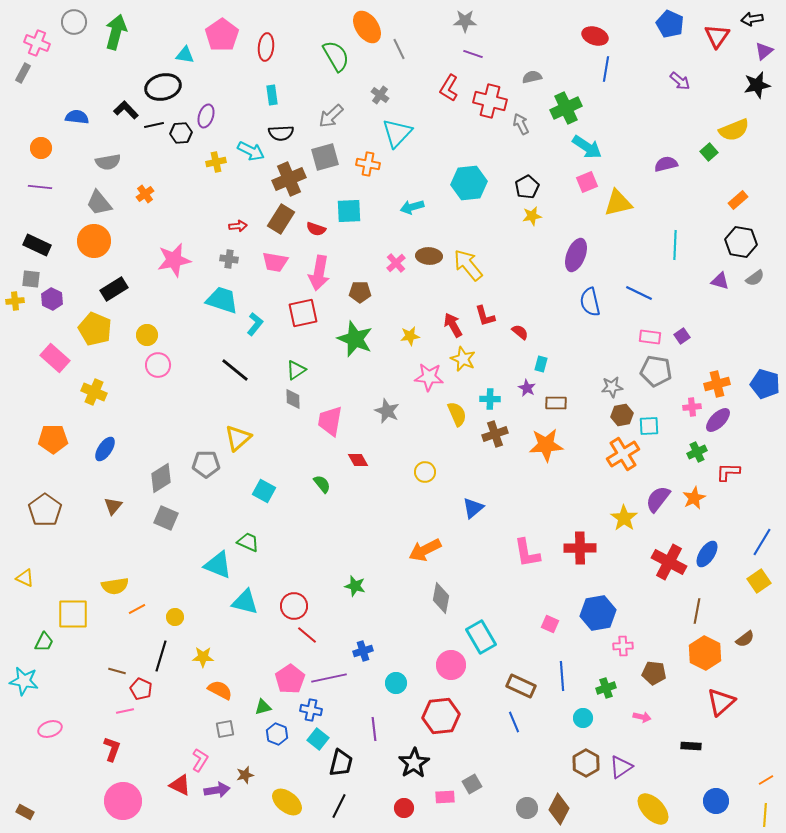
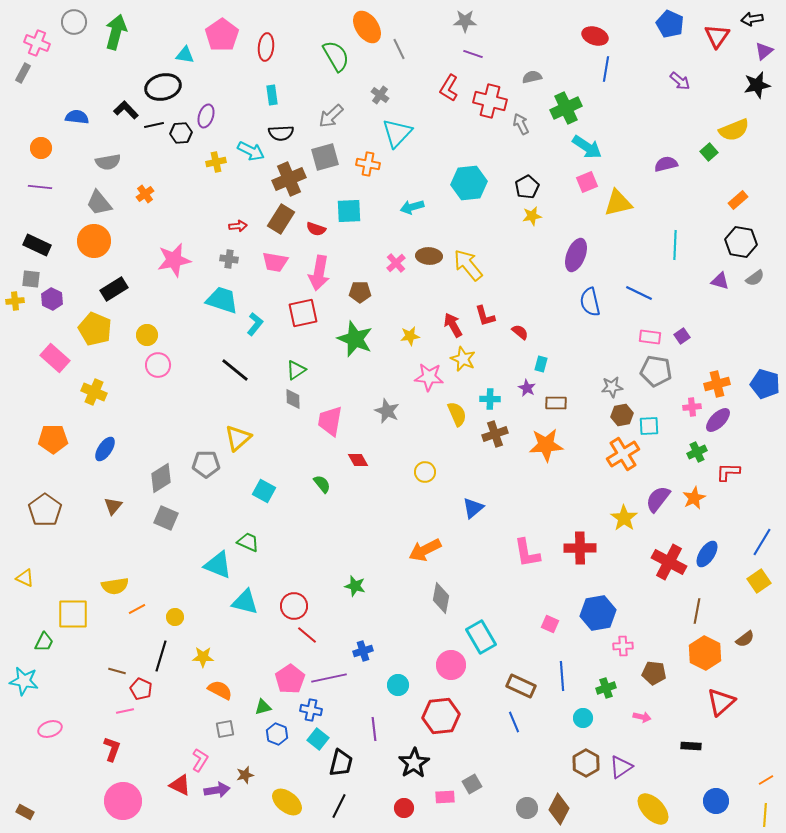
cyan circle at (396, 683): moved 2 px right, 2 px down
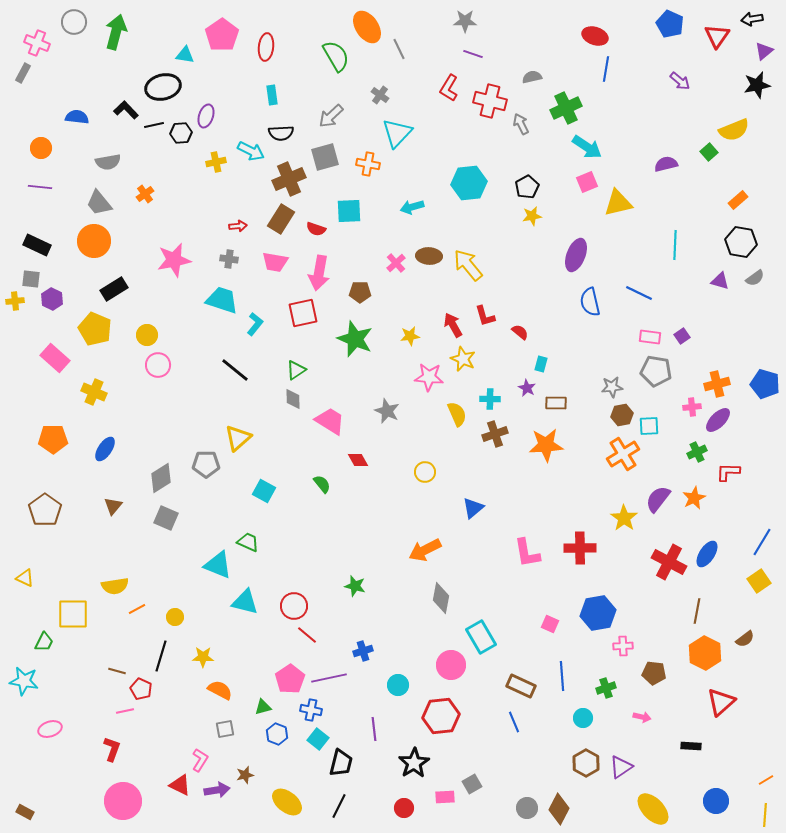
pink trapezoid at (330, 421): rotated 112 degrees clockwise
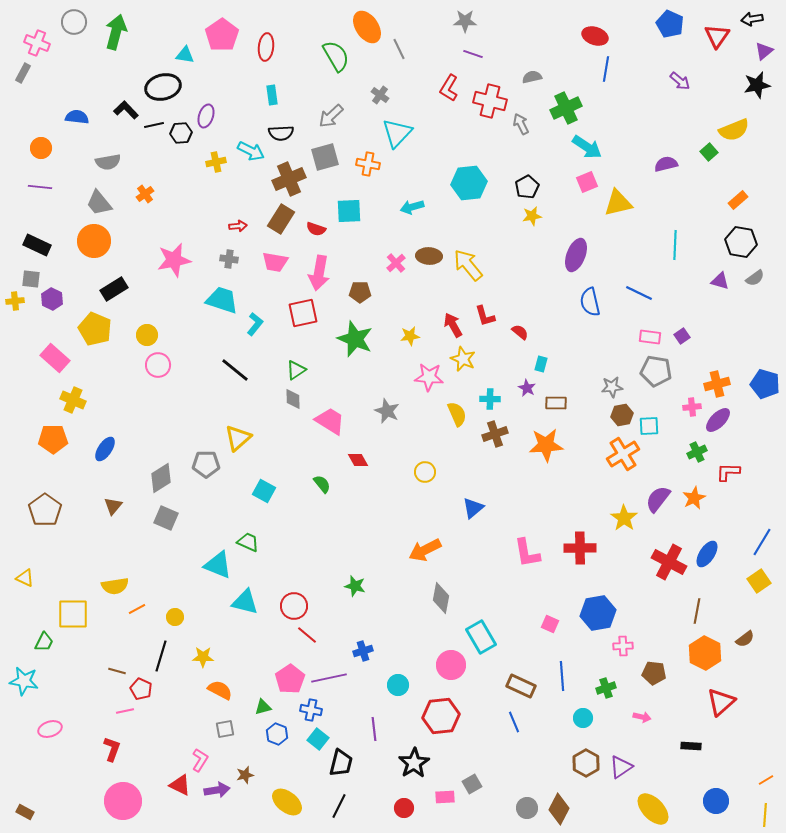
yellow cross at (94, 392): moved 21 px left, 8 px down
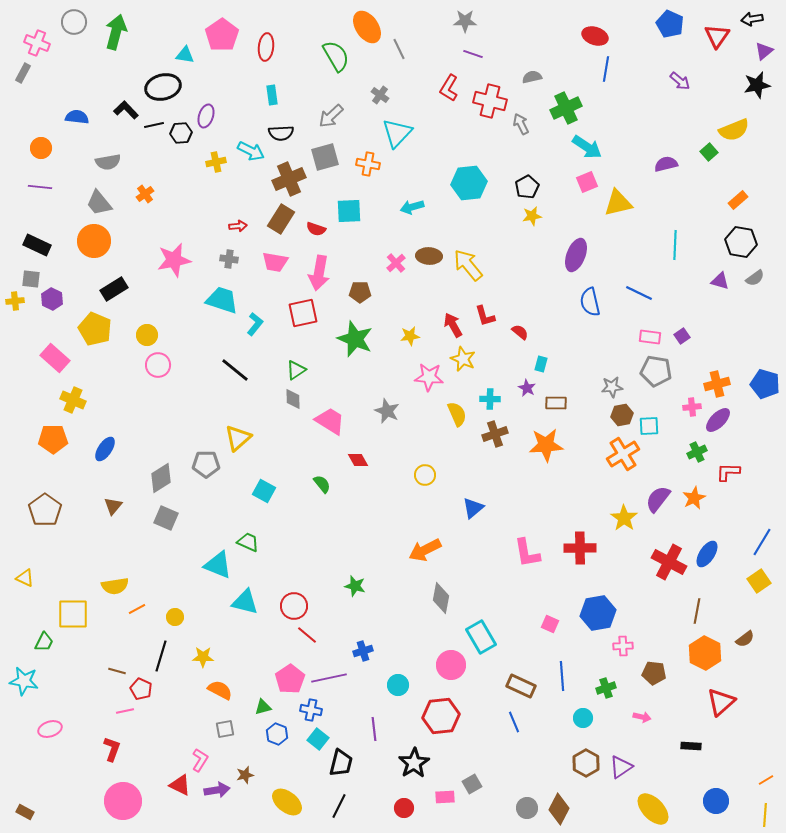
yellow circle at (425, 472): moved 3 px down
